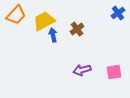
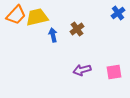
yellow trapezoid: moved 7 px left, 4 px up; rotated 15 degrees clockwise
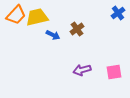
blue arrow: rotated 128 degrees clockwise
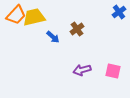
blue cross: moved 1 px right, 1 px up
yellow trapezoid: moved 3 px left
blue arrow: moved 2 px down; rotated 16 degrees clockwise
pink square: moved 1 px left, 1 px up; rotated 21 degrees clockwise
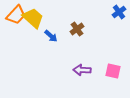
yellow trapezoid: moved 1 px left, 1 px down; rotated 55 degrees clockwise
blue arrow: moved 2 px left, 1 px up
purple arrow: rotated 18 degrees clockwise
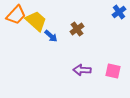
yellow trapezoid: moved 3 px right, 3 px down
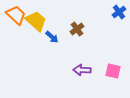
orange trapezoid: rotated 90 degrees counterclockwise
blue arrow: moved 1 px right, 1 px down
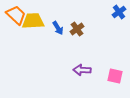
yellow trapezoid: moved 3 px left; rotated 45 degrees counterclockwise
blue arrow: moved 6 px right, 9 px up; rotated 16 degrees clockwise
pink square: moved 2 px right, 5 px down
